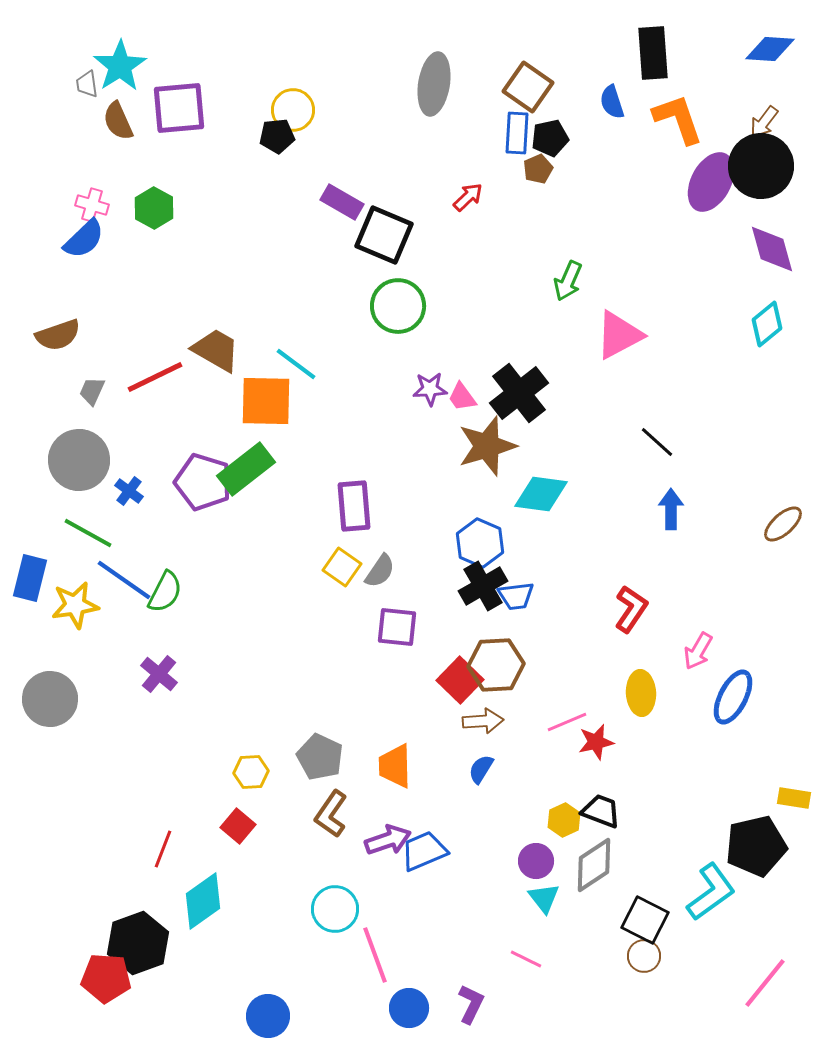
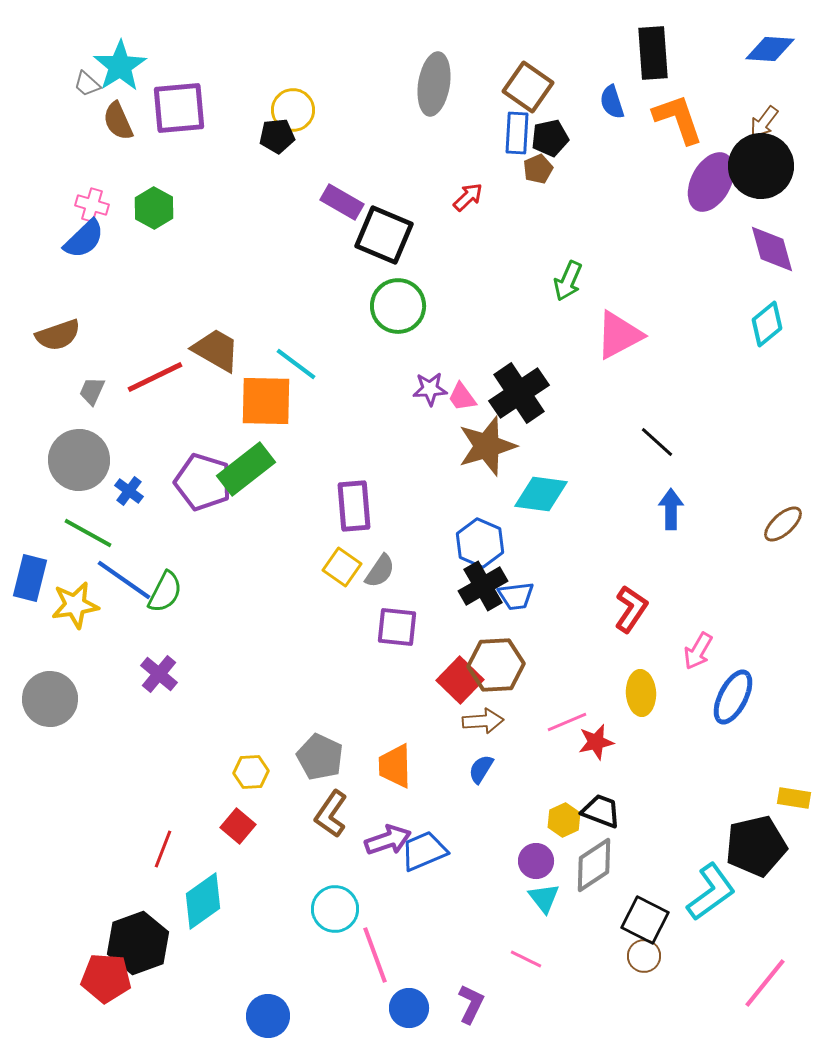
gray trapezoid at (87, 84): rotated 40 degrees counterclockwise
black cross at (519, 393): rotated 4 degrees clockwise
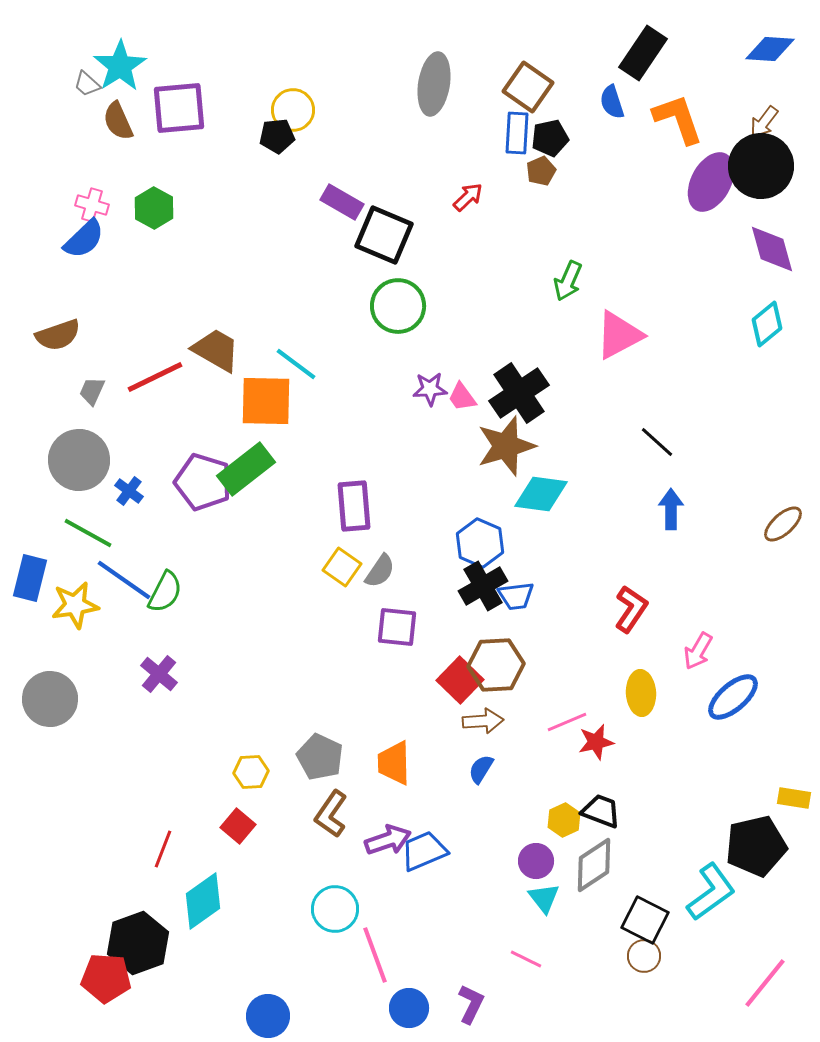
black rectangle at (653, 53): moved 10 px left; rotated 38 degrees clockwise
brown pentagon at (538, 169): moved 3 px right, 2 px down
brown star at (487, 446): moved 19 px right
blue ellipse at (733, 697): rotated 22 degrees clockwise
orange trapezoid at (395, 766): moved 1 px left, 3 px up
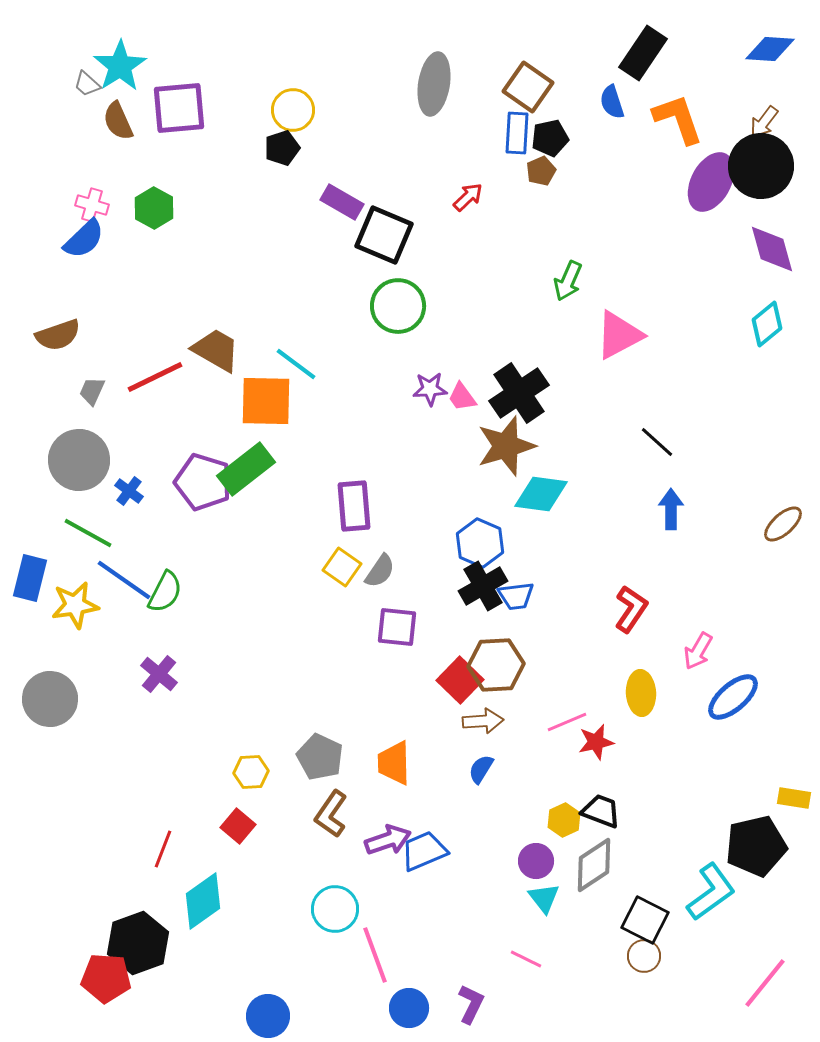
black pentagon at (277, 136): moved 5 px right, 12 px down; rotated 12 degrees counterclockwise
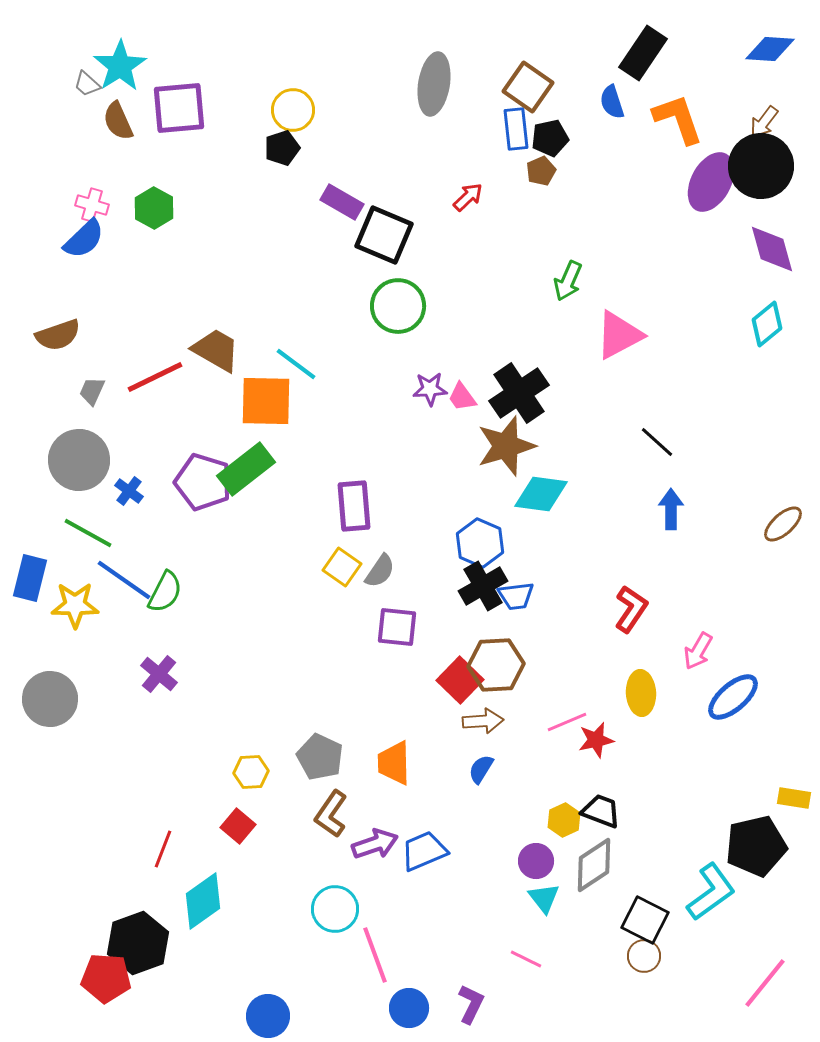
blue rectangle at (517, 133): moved 1 px left, 4 px up; rotated 9 degrees counterclockwise
yellow star at (75, 605): rotated 9 degrees clockwise
red star at (596, 742): moved 2 px up
purple arrow at (388, 840): moved 13 px left, 4 px down
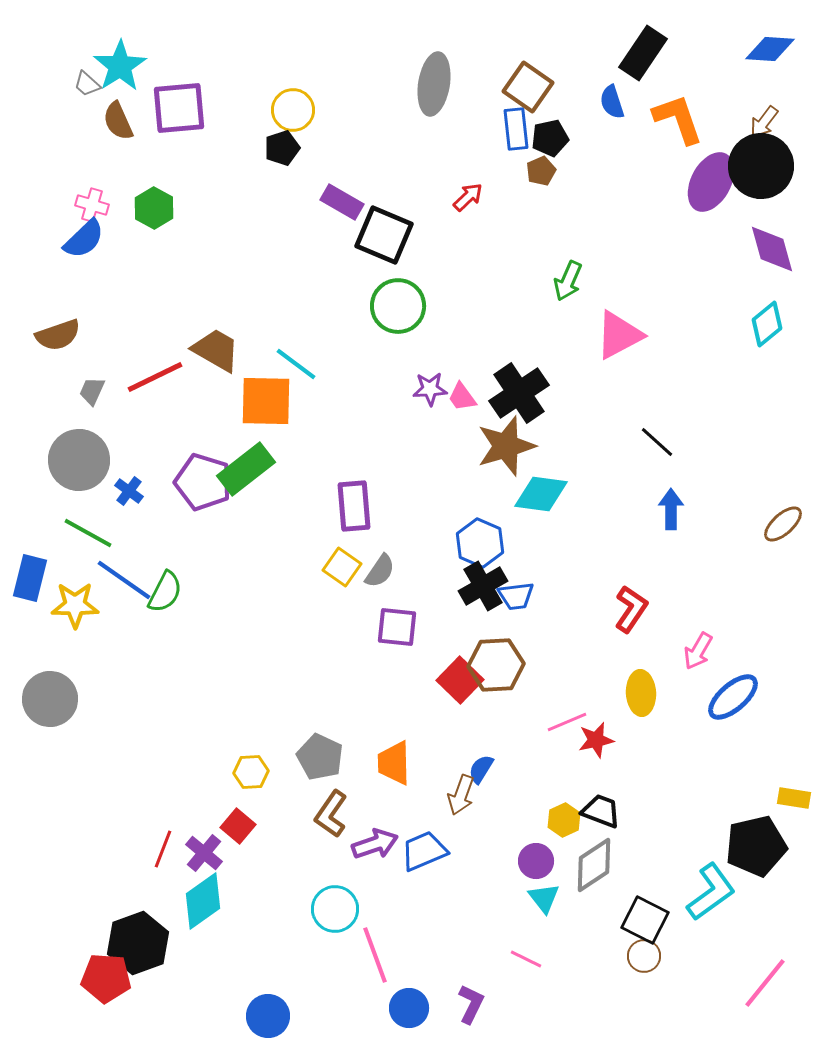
purple cross at (159, 674): moved 45 px right, 179 px down
brown arrow at (483, 721): moved 22 px left, 74 px down; rotated 114 degrees clockwise
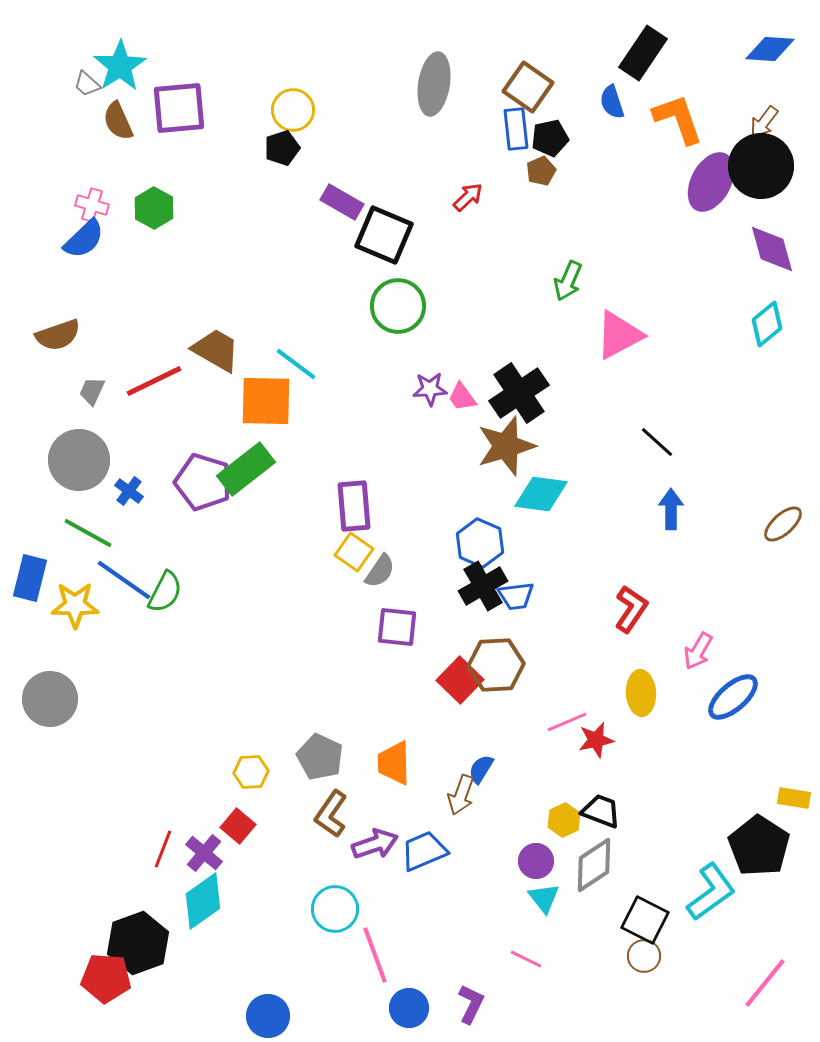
red line at (155, 377): moved 1 px left, 4 px down
yellow square at (342, 567): moved 12 px right, 15 px up
black pentagon at (756, 846): moved 3 px right; rotated 26 degrees counterclockwise
